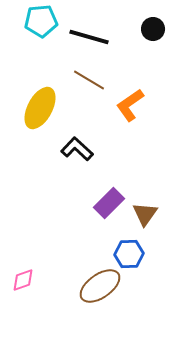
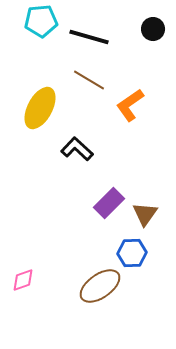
blue hexagon: moved 3 px right, 1 px up
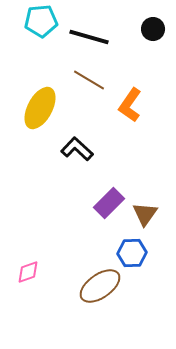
orange L-shape: rotated 20 degrees counterclockwise
pink diamond: moved 5 px right, 8 px up
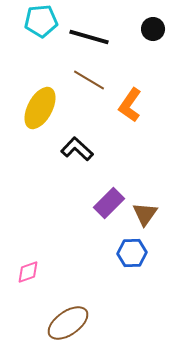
brown ellipse: moved 32 px left, 37 px down
